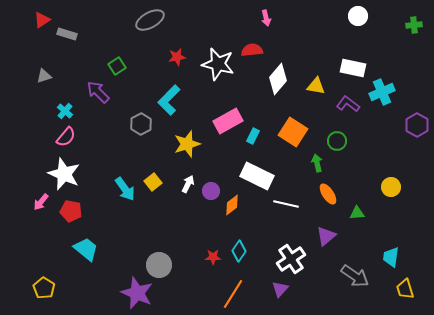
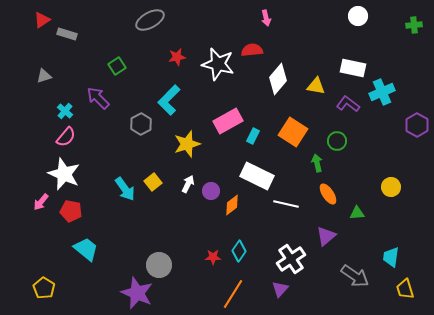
purple arrow at (98, 92): moved 6 px down
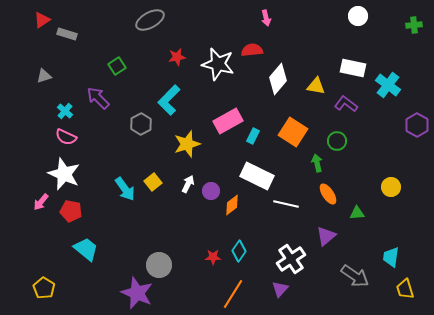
cyan cross at (382, 92): moved 6 px right, 7 px up; rotated 30 degrees counterclockwise
purple L-shape at (348, 104): moved 2 px left
pink semicircle at (66, 137): rotated 75 degrees clockwise
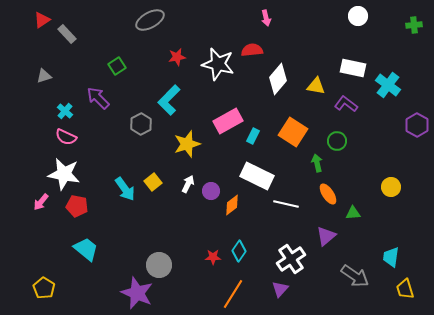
gray rectangle at (67, 34): rotated 30 degrees clockwise
white star at (64, 174): rotated 12 degrees counterclockwise
red pentagon at (71, 211): moved 6 px right, 5 px up
green triangle at (357, 213): moved 4 px left
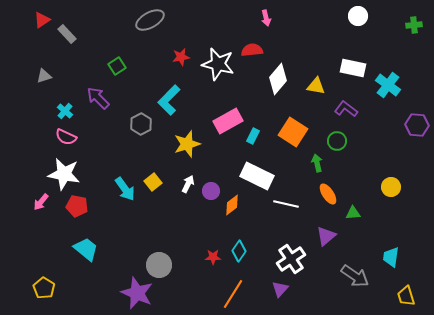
red star at (177, 57): moved 4 px right
purple L-shape at (346, 104): moved 5 px down
purple hexagon at (417, 125): rotated 25 degrees counterclockwise
yellow trapezoid at (405, 289): moved 1 px right, 7 px down
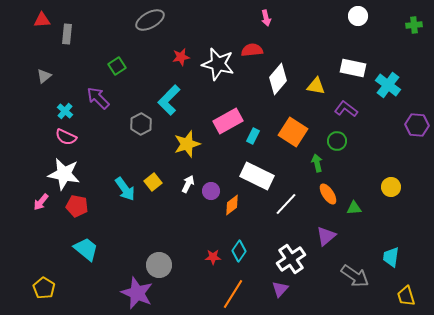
red triangle at (42, 20): rotated 30 degrees clockwise
gray rectangle at (67, 34): rotated 48 degrees clockwise
gray triangle at (44, 76): rotated 21 degrees counterclockwise
white line at (286, 204): rotated 60 degrees counterclockwise
green triangle at (353, 213): moved 1 px right, 5 px up
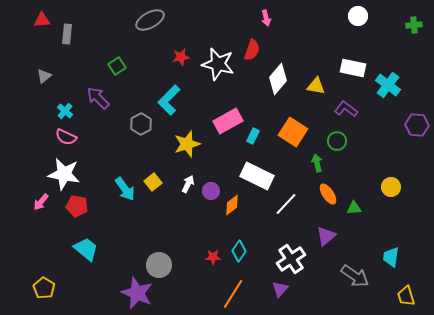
red semicircle at (252, 50): rotated 115 degrees clockwise
